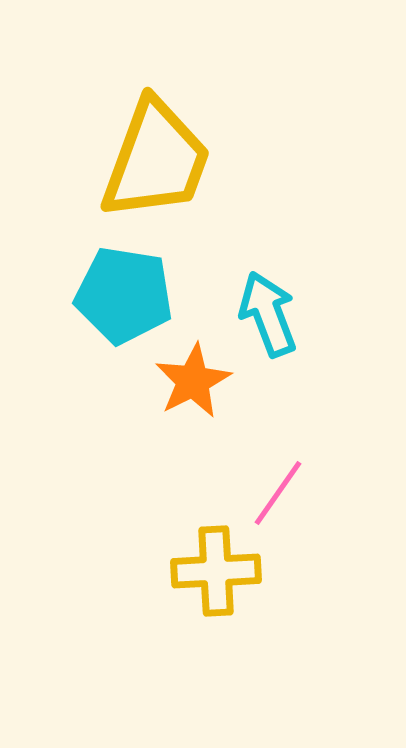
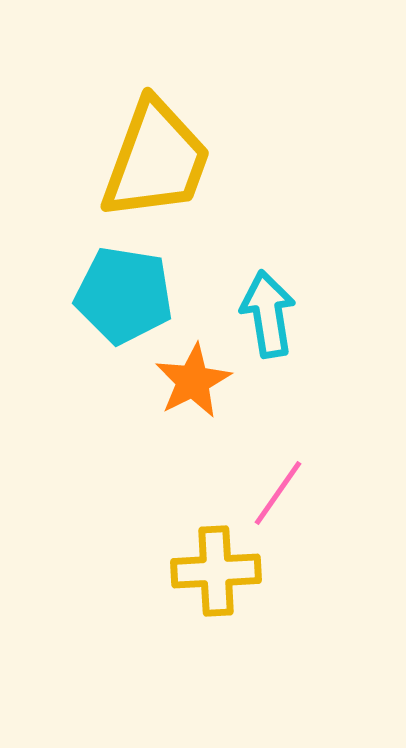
cyan arrow: rotated 12 degrees clockwise
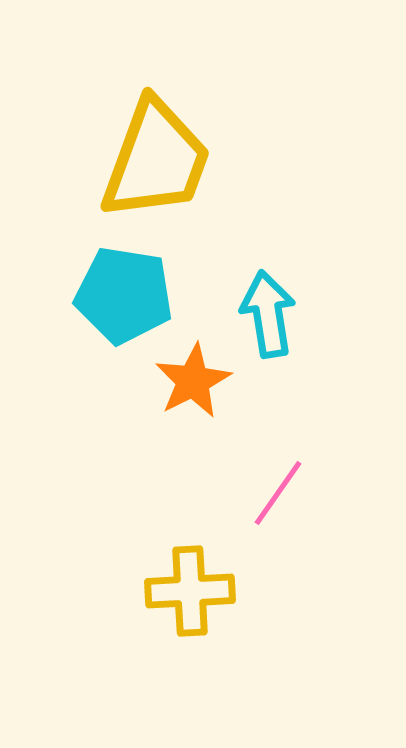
yellow cross: moved 26 px left, 20 px down
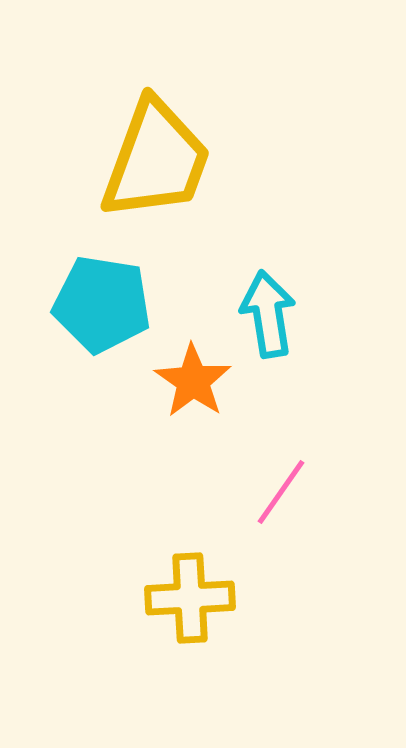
cyan pentagon: moved 22 px left, 9 px down
orange star: rotated 10 degrees counterclockwise
pink line: moved 3 px right, 1 px up
yellow cross: moved 7 px down
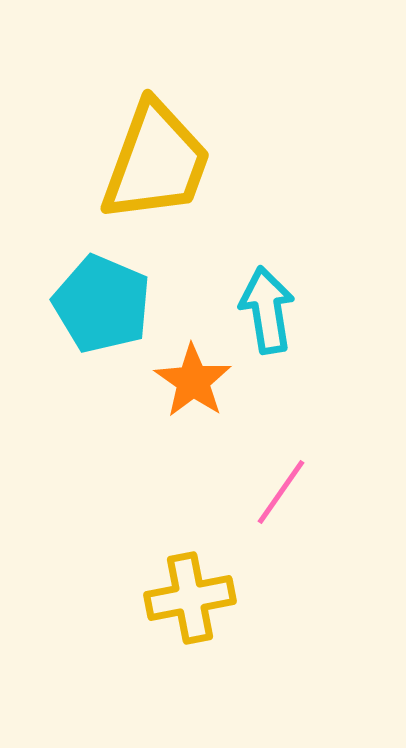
yellow trapezoid: moved 2 px down
cyan pentagon: rotated 14 degrees clockwise
cyan arrow: moved 1 px left, 4 px up
yellow cross: rotated 8 degrees counterclockwise
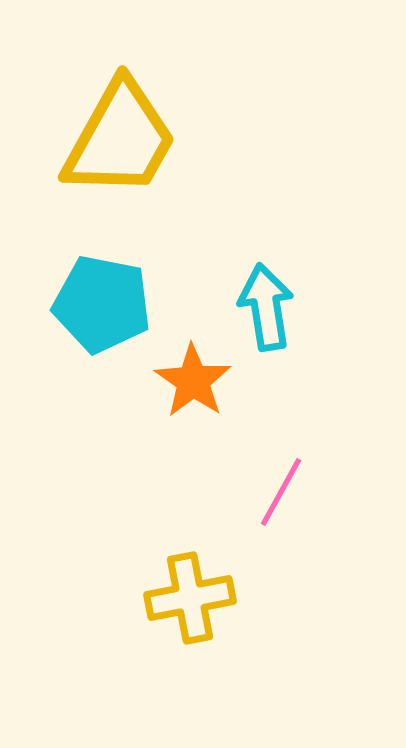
yellow trapezoid: moved 36 px left, 23 px up; rotated 9 degrees clockwise
cyan pentagon: rotated 12 degrees counterclockwise
cyan arrow: moved 1 px left, 3 px up
pink line: rotated 6 degrees counterclockwise
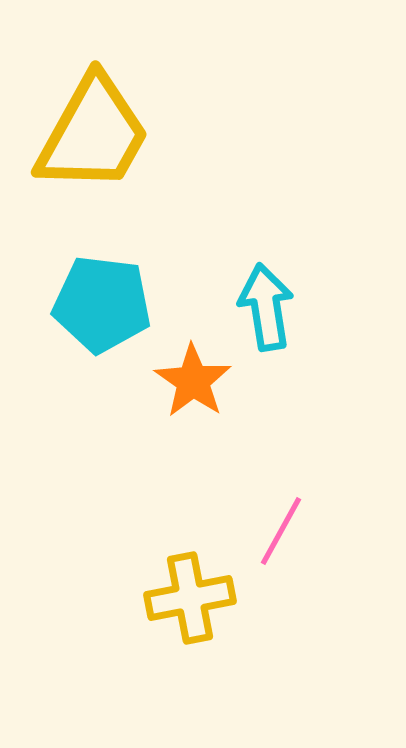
yellow trapezoid: moved 27 px left, 5 px up
cyan pentagon: rotated 4 degrees counterclockwise
pink line: moved 39 px down
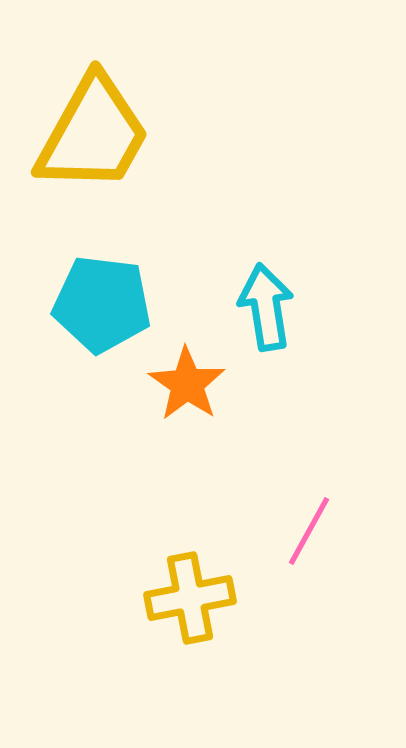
orange star: moved 6 px left, 3 px down
pink line: moved 28 px right
